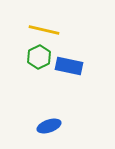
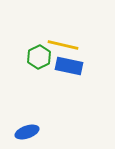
yellow line: moved 19 px right, 15 px down
blue ellipse: moved 22 px left, 6 px down
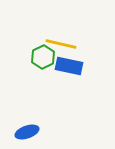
yellow line: moved 2 px left, 1 px up
green hexagon: moved 4 px right
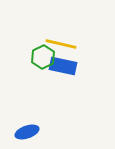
blue rectangle: moved 6 px left
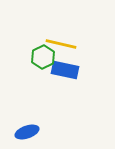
blue rectangle: moved 2 px right, 4 px down
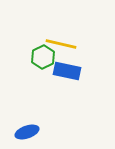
blue rectangle: moved 2 px right, 1 px down
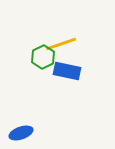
yellow line: rotated 32 degrees counterclockwise
blue ellipse: moved 6 px left, 1 px down
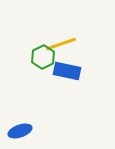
blue ellipse: moved 1 px left, 2 px up
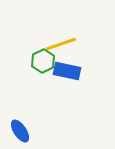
green hexagon: moved 4 px down
blue ellipse: rotated 75 degrees clockwise
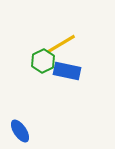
yellow line: rotated 12 degrees counterclockwise
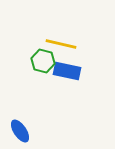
yellow line: rotated 44 degrees clockwise
green hexagon: rotated 20 degrees counterclockwise
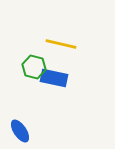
green hexagon: moved 9 px left, 6 px down
blue rectangle: moved 13 px left, 7 px down
